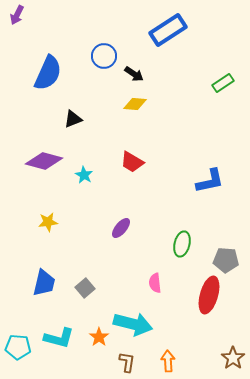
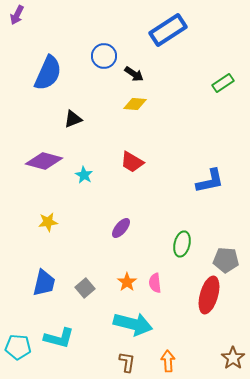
orange star: moved 28 px right, 55 px up
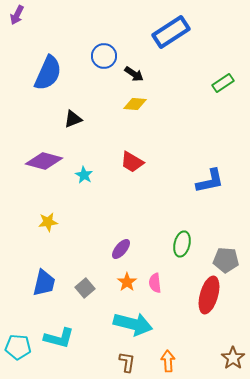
blue rectangle: moved 3 px right, 2 px down
purple ellipse: moved 21 px down
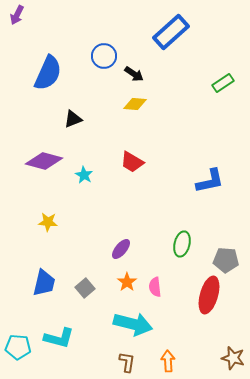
blue rectangle: rotated 9 degrees counterclockwise
yellow star: rotated 12 degrees clockwise
pink semicircle: moved 4 px down
brown star: rotated 20 degrees counterclockwise
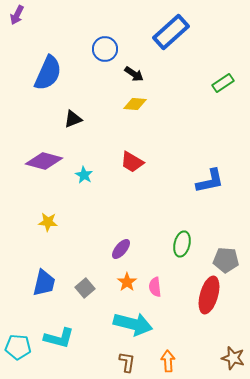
blue circle: moved 1 px right, 7 px up
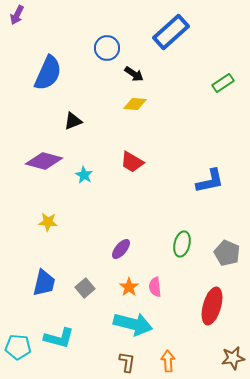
blue circle: moved 2 px right, 1 px up
black triangle: moved 2 px down
gray pentagon: moved 1 px right, 7 px up; rotated 20 degrees clockwise
orange star: moved 2 px right, 5 px down
red ellipse: moved 3 px right, 11 px down
brown star: rotated 25 degrees counterclockwise
